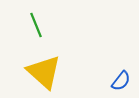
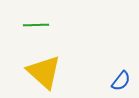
green line: rotated 70 degrees counterclockwise
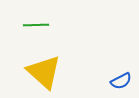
blue semicircle: rotated 25 degrees clockwise
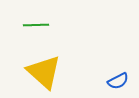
blue semicircle: moved 3 px left
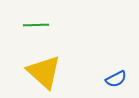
blue semicircle: moved 2 px left, 2 px up
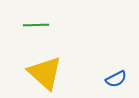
yellow triangle: moved 1 px right, 1 px down
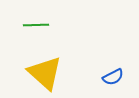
blue semicircle: moved 3 px left, 2 px up
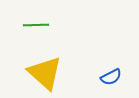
blue semicircle: moved 2 px left
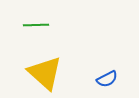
blue semicircle: moved 4 px left, 2 px down
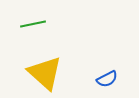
green line: moved 3 px left, 1 px up; rotated 10 degrees counterclockwise
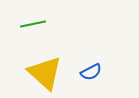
blue semicircle: moved 16 px left, 7 px up
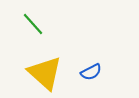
green line: rotated 60 degrees clockwise
